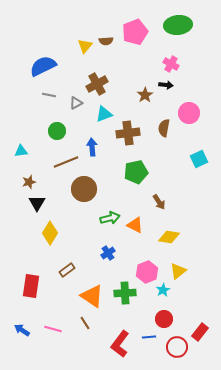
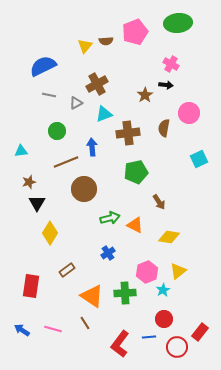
green ellipse at (178, 25): moved 2 px up
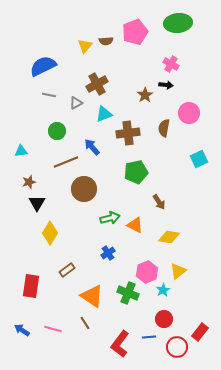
blue arrow at (92, 147): rotated 36 degrees counterclockwise
green cross at (125, 293): moved 3 px right; rotated 25 degrees clockwise
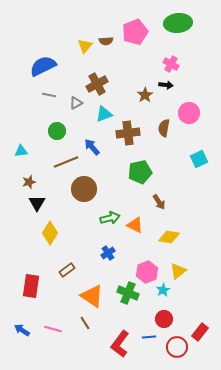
green pentagon at (136, 172): moved 4 px right
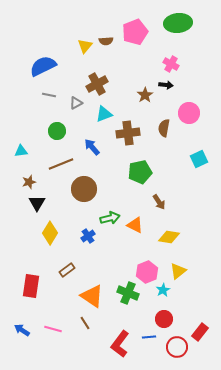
brown line at (66, 162): moved 5 px left, 2 px down
blue cross at (108, 253): moved 20 px left, 17 px up
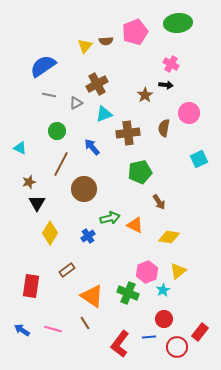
blue semicircle at (43, 66): rotated 8 degrees counterclockwise
cyan triangle at (21, 151): moved 1 px left, 3 px up; rotated 32 degrees clockwise
brown line at (61, 164): rotated 40 degrees counterclockwise
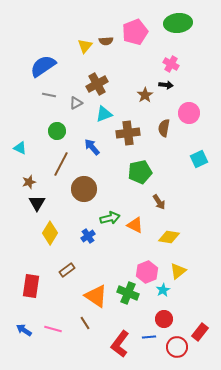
orange triangle at (92, 296): moved 4 px right
blue arrow at (22, 330): moved 2 px right
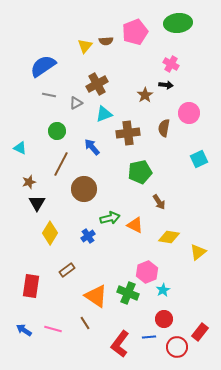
yellow triangle at (178, 271): moved 20 px right, 19 px up
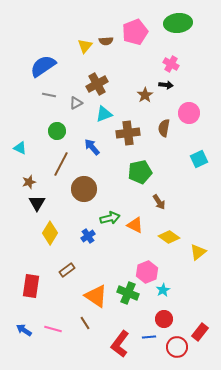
yellow diamond at (169, 237): rotated 25 degrees clockwise
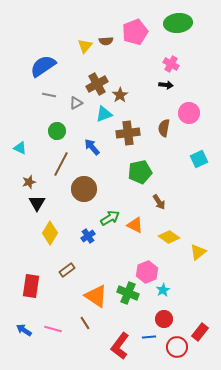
brown star at (145, 95): moved 25 px left
green arrow at (110, 218): rotated 18 degrees counterclockwise
red L-shape at (120, 344): moved 2 px down
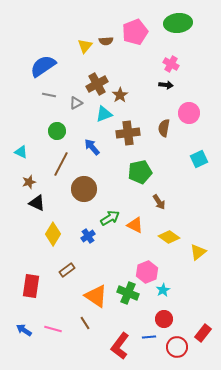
cyan triangle at (20, 148): moved 1 px right, 4 px down
black triangle at (37, 203): rotated 36 degrees counterclockwise
yellow diamond at (50, 233): moved 3 px right, 1 px down
red rectangle at (200, 332): moved 3 px right, 1 px down
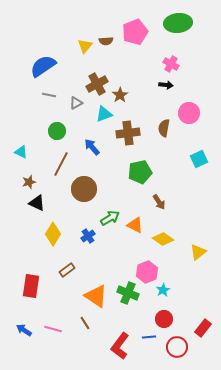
yellow diamond at (169, 237): moved 6 px left, 2 px down
red rectangle at (203, 333): moved 5 px up
